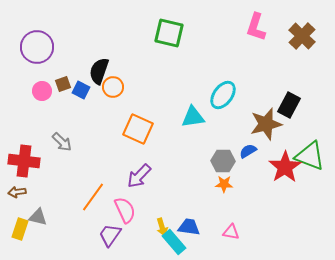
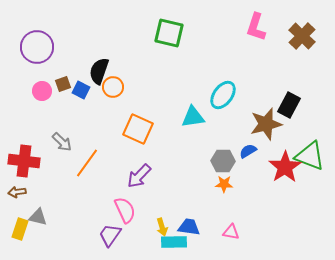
orange line: moved 6 px left, 34 px up
cyan rectangle: rotated 50 degrees counterclockwise
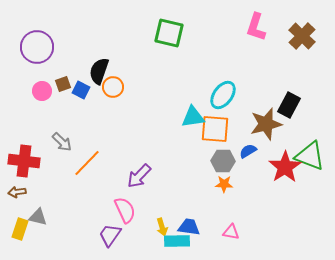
orange square: moved 77 px right; rotated 20 degrees counterclockwise
orange line: rotated 8 degrees clockwise
cyan rectangle: moved 3 px right, 1 px up
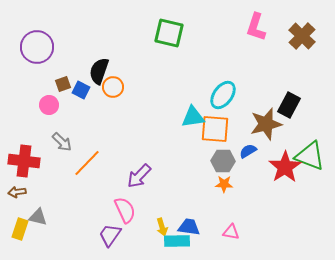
pink circle: moved 7 px right, 14 px down
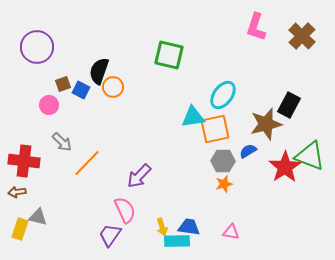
green square: moved 22 px down
orange square: rotated 16 degrees counterclockwise
orange star: rotated 18 degrees counterclockwise
